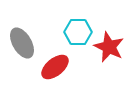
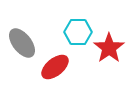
gray ellipse: rotated 8 degrees counterclockwise
red star: moved 1 px down; rotated 12 degrees clockwise
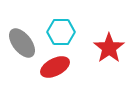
cyan hexagon: moved 17 px left
red ellipse: rotated 12 degrees clockwise
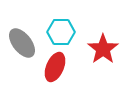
red star: moved 6 px left, 1 px down
red ellipse: rotated 40 degrees counterclockwise
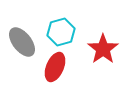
cyan hexagon: rotated 16 degrees counterclockwise
gray ellipse: moved 1 px up
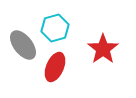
cyan hexagon: moved 6 px left, 4 px up
gray ellipse: moved 1 px right, 3 px down
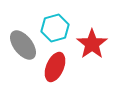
red star: moved 11 px left, 5 px up
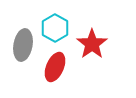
cyan hexagon: rotated 16 degrees counterclockwise
gray ellipse: rotated 48 degrees clockwise
